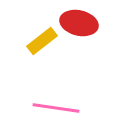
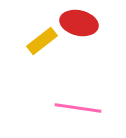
pink line: moved 22 px right
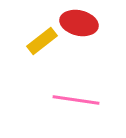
pink line: moved 2 px left, 8 px up
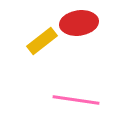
red ellipse: rotated 21 degrees counterclockwise
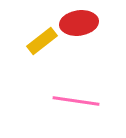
pink line: moved 1 px down
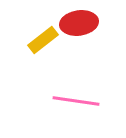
yellow rectangle: moved 1 px right, 1 px up
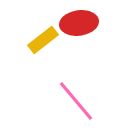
pink line: rotated 42 degrees clockwise
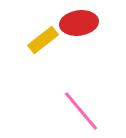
pink line: moved 5 px right, 10 px down
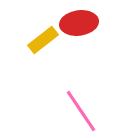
pink line: rotated 6 degrees clockwise
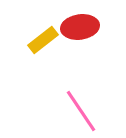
red ellipse: moved 1 px right, 4 px down
